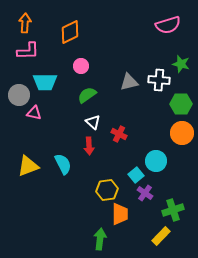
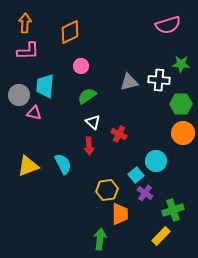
green star: rotated 12 degrees counterclockwise
cyan trapezoid: moved 4 px down; rotated 95 degrees clockwise
green semicircle: moved 1 px down
orange circle: moved 1 px right
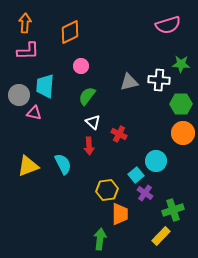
green semicircle: rotated 18 degrees counterclockwise
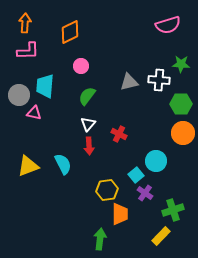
white triangle: moved 5 px left, 2 px down; rotated 28 degrees clockwise
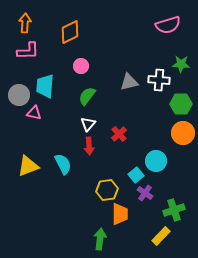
red cross: rotated 21 degrees clockwise
green cross: moved 1 px right
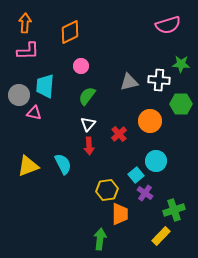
orange circle: moved 33 px left, 12 px up
